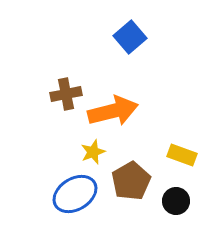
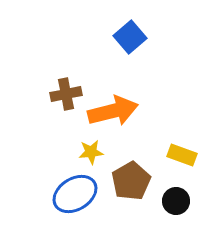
yellow star: moved 2 px left; rotated 15 degrees clockwise
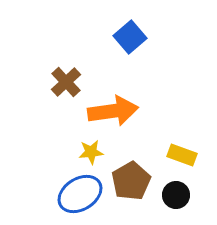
brown cross: moved 12 px up; rotated 32 degrees counterclockwise
orange arrow: rotated 6 degrees clockwise
blue ellipse: moved 5 px right
black circle: moved 6 px up
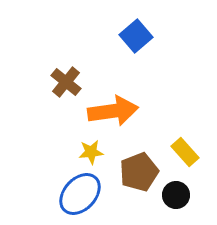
blue square: moved 6 px right, 1 px up
brown cross: rotated 8 degrees counterclockwise
yellow rectangle: moved 3 px right, 3 px up; rotated 28 degrees clockwise
brown pentagon: moved 8 px right, 9 px up; rotated 9 degrees clockwise
blue ellipse: rotated 15 degrees counterclockwise
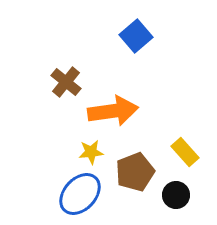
brown pentagon: moved 4 px left
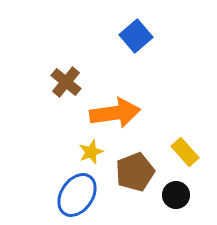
orange arrow: moved 2 px right, 2 px down
yellow star: rotated 15 degrees counterclockwise
blue ellipse: moved 3 px left, 1 px down; rotated 9 degrees counterclockwise
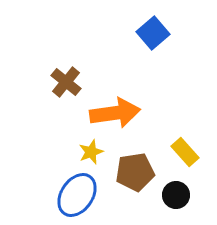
blue square: moved 17 px right, 3 px up
brown pentagon: rotated 12 degrees clockwise
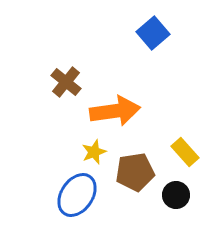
orange arrow: moved 2 px up
yellow star: moved 3 px right
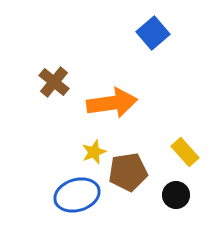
brown cross: moved 12 px left
orange arrow: moved 3 px left, 8 px up
brown pentagon: moved 7 px left
blue ellipse: rotated 39 degrees clockwise
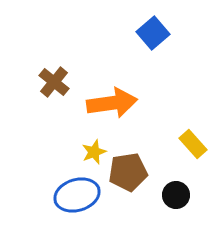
yellow rectangle: moved 8 px right, 8 px up
